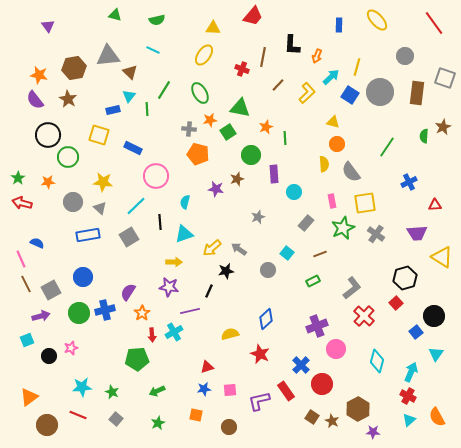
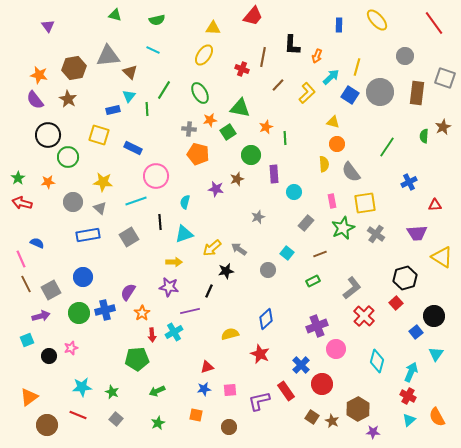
cyan line at (136, 206): moved 5 px up; rotated 25 degrees clockwise
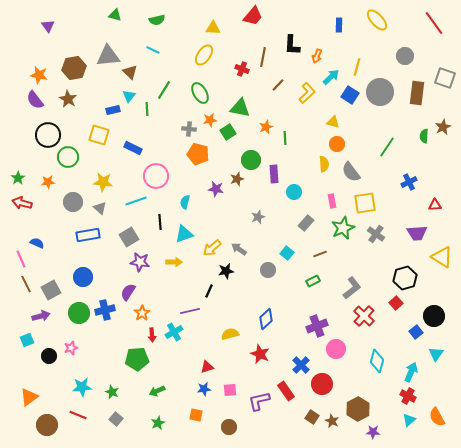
green circle at (251, 155): moved 5 px down
purple star at (169, 287): moved 29 px left, 25 px up
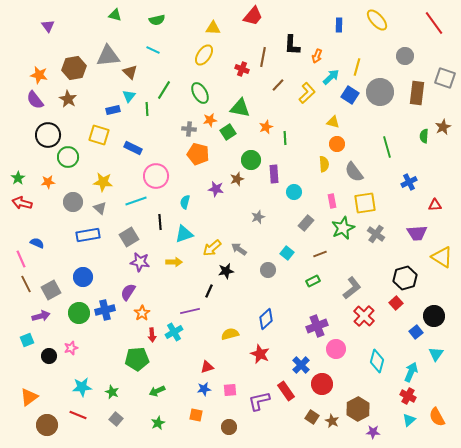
green line at (387, 147): rotated 50 degrees counterclockwise
gray semicircle at (351, 172): moved 3 px right
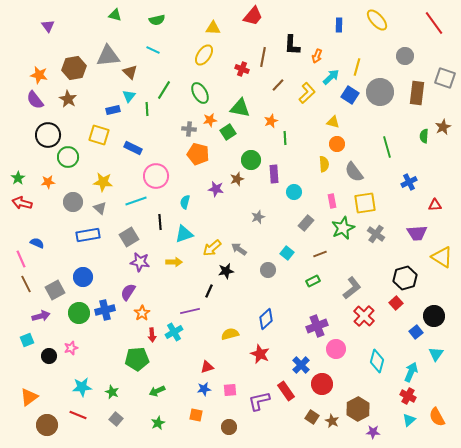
orange star at (266, 127): moved 5 px right, 6 px up
gray square at (51, 290): moved 4 px right
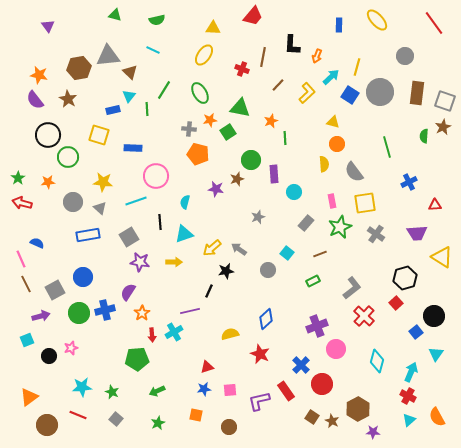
brown hexagon at (74, 68): moved 5 px right
gray square at (445, 78): moved 23 px down
blue rectangle at (133, 148): rotated 24 degrees counterclockwise
green star at (343, 228): moved 3 px left, 1 px up
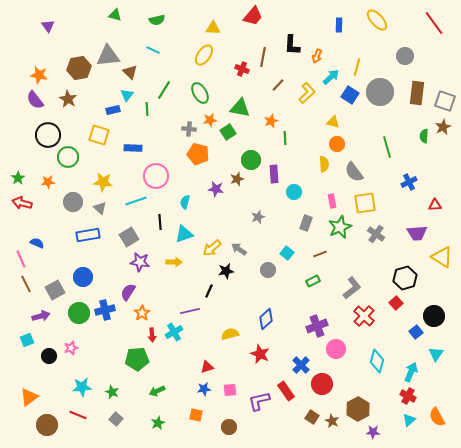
cyan triangle at (129, 96): moved 2 px left, 1 px up
gray rectangle at (306, 223): rotated 21 degrees counterclockwise
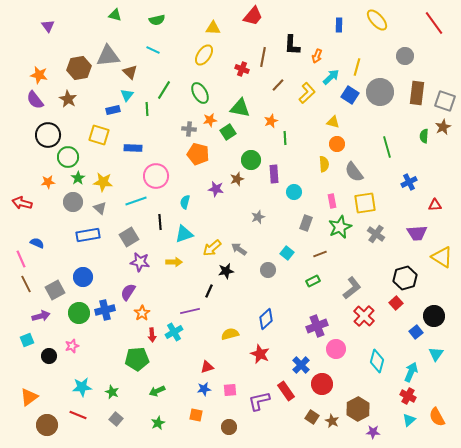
green star at (18, 178): moved 60 px right
pink star at (71, 348): moved 1 px right, 2 px up
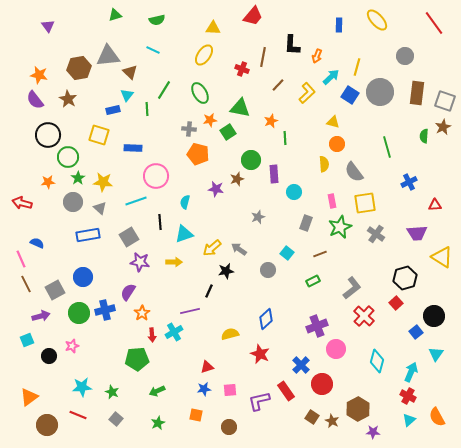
green triangle at (115, 15): rotated 32 degrees counterclockwise
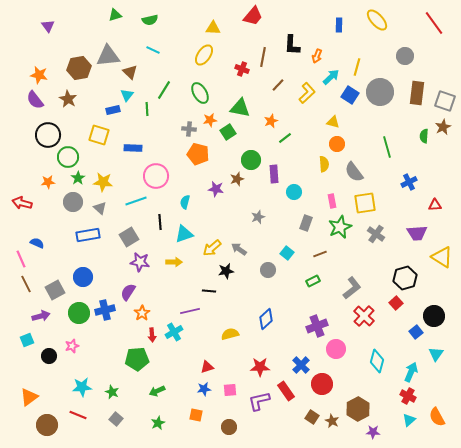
green semicircle at (157, 20): moved 7 px left
green line at (285, 138): rotated 56 degrees clockwise
black line at (209, 291): rotated 72 degrees clockwise
red star at (260, 354): moved 13 px down; rotated 24 degrees counterclockwise
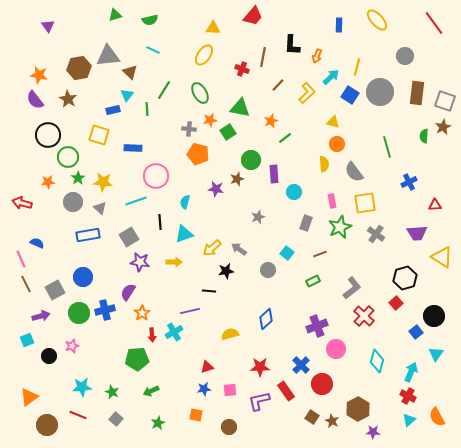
green arrow at (157, 391): moved 6 px left
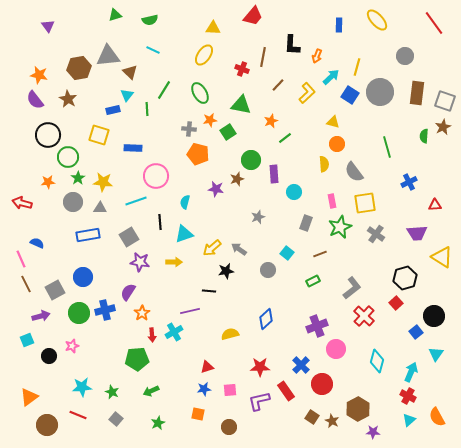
green triangle at (240, 108): moved 1 px right, 3 px up
gray triangle at (100, 208): rotated 40 degrees counterclockwise
orange square at (196, 415): moved 2 px right, 1 px up
